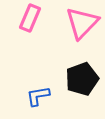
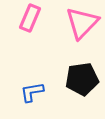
black pentagon: rotated 12 degrees clockwise
blue L-shape: moved 6 px left, 4 px up
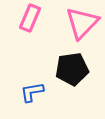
black pentagon: moved 10 px left, 10 px up
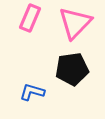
pink triangle: moved 7 px left
blue L-shape: rotated 25 degrees clockwise
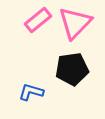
pink rectangle: moved 8 px right, 2 px down; rotated 28 degrees clockwise
blue L-shape: moved 1 px left
